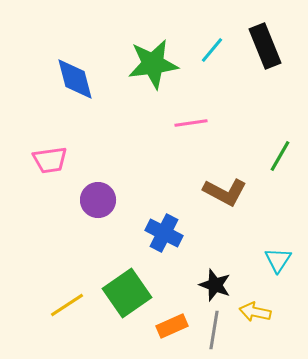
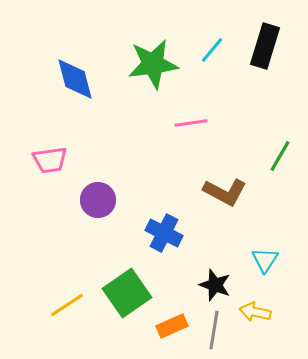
black rectangle: rotated 39 degrees clockwise
cyan triangle: moved 13 px left
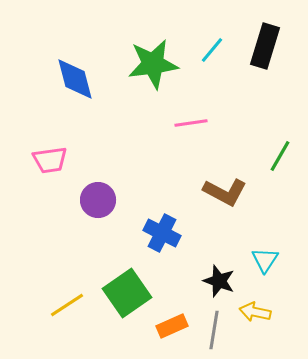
blue cross: moved 2 px left
black star: moved 4 px right, 4 px up
